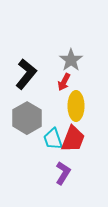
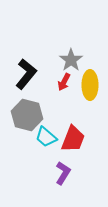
yellow ellipse: moved 14 px right, 21 px up
gray hexagon: moved 3 px up; rotated 16 degrees counterclockwise
cyan trapezoid: moved 7 px left, 2 px up; rotated 30 degrees counterclockwise
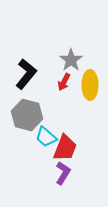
red trapezoid: moved 8 px left, 9 px down
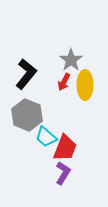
yellow ellipse: moved 5 px left
gray hexagon: rotated 8 degrees clockwise
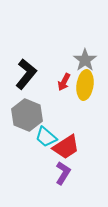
gray star: moved 14 px right
yellow ellipse: rotated 8 degrees clockwise
red trapezoid: moved 1 px right, 1 px up; rotated 36 degrees clockwise
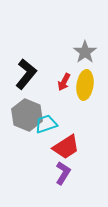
gray star: moved 8 px up
cyan trapezoid: moved 13 px up; rotated 120 degrees clockwise
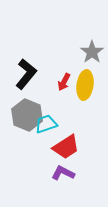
gray star: moved 7 px right
purple L-shape: rotated 95 degrees counterclockwise
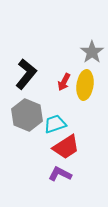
cyan trapezoid: moved 9 px right
purple L-shape: moved 3 px left, 1 px down
